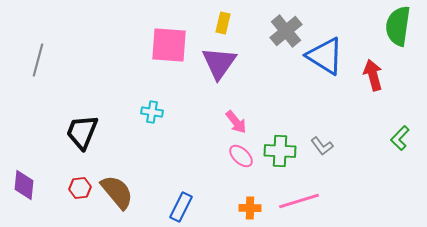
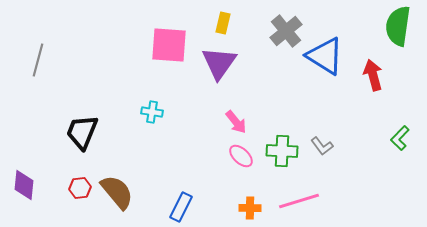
green cross: moved 2 px right
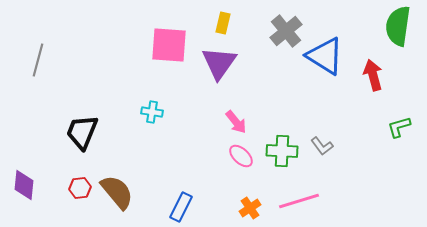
green L-shape: moved 1 px left, 11 px up; rotated 30 degrees clockwise
orange cross: rotated 35 degrees counterclockwise
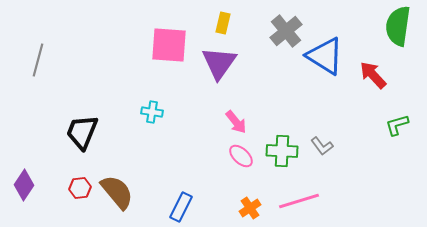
red arrow: rotated 28 degrees counterclockwise
green L-shape: moved 2 px left, 2 px up
purple diamond: rotated 28 degrees clockwise
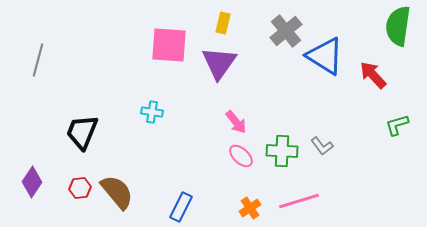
purple diamond: moved 8 px right, 3 px up
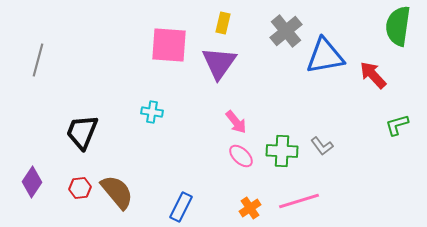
blue triangle: rotated 42 degrees counterclockwise
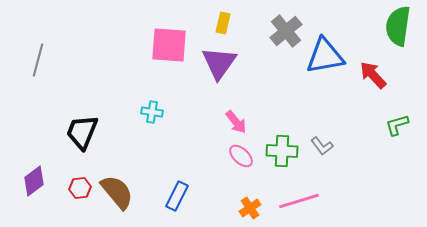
purple diamond: moved 2 px right, 1 px up; rotated 20 degrees clockwise
blue rectangle: moved 4 px left, 11 px up
